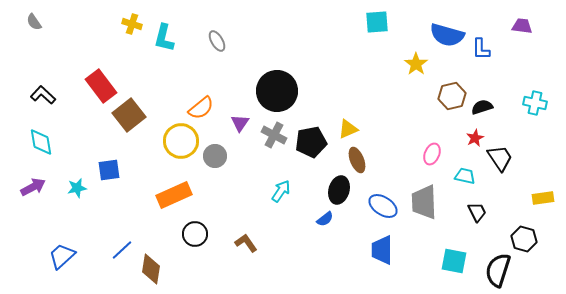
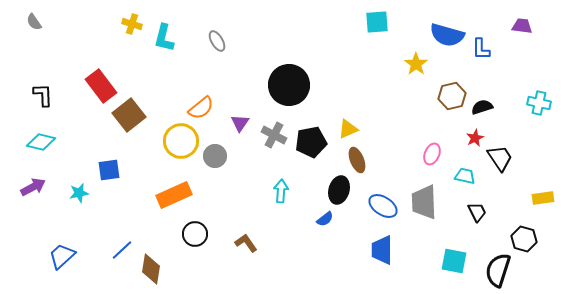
black circle at (277, 91): moved 12 px right, 6 px up
black L-shape at (43, 95): rotated 45 degrees clockwise
cyan cross at (535, 103): moved 4 px right
cyan diamond at (41, 142): rotated 68 degrees counterclockwise
cyan star at (77, 188): moved 2 px right, 5 px down
cyan arrow at (281, 191): rotated 30 degrees counterclockwise
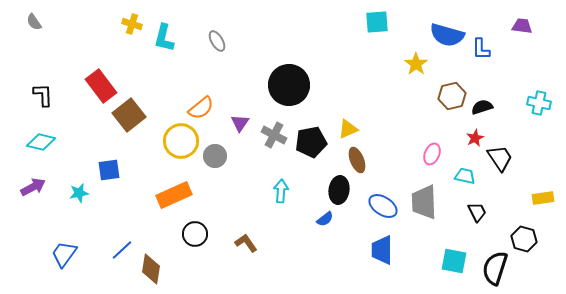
black ellipse at (339, 190): rotated 8 degrees counterclockwise
blue trapezoid at (62, 256): moved 2 px right, 2 px up; rotated 12 degrees counterclockwise
black semicircle at (498, 270): moved 3 px left, 2 px up
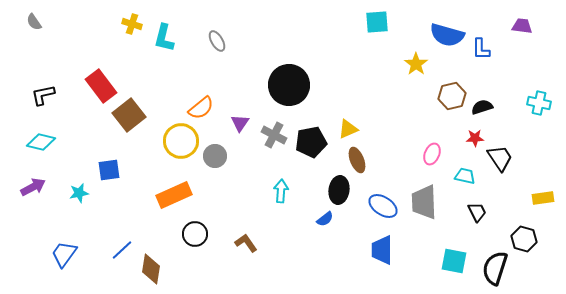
black L-shape at (43, 95): rotated 100 degrees counterclockwise
red star at (475, 138): rotated 24 degrees clockwise
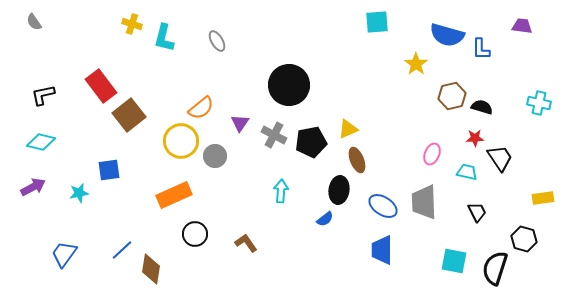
black semicircle at (482, 107): rotated 35 degrees clockwise
cyan trapezoid at (465, 176): moved 2 px right, 4 px up
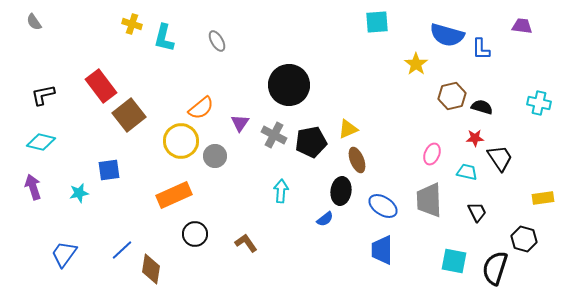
purple arrow at (33, 187): rotated 80 degrees counterclockwise
black ellipse at (339, 190): moved 2 px right, 1 px down
gray trapezoid at (424, 202): moved 5 px right, 2 px up
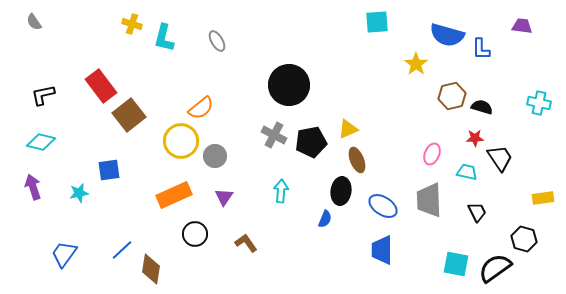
purple triangle at (240, 123): moved 16 px left, 74 px down
blue semicircle at (325, 219): rotated 30 degrees counterclockwise
cyan square at (454, 261): moved 2 px right, 3 px down
black semicircle at (495, 268): rotated 36 degrees clockwise
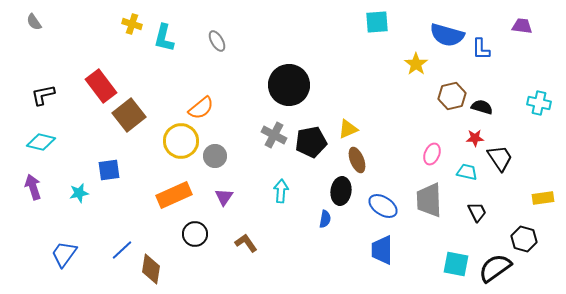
blue semicircle at (325, 219): rotated 12 degrees counterclockwise
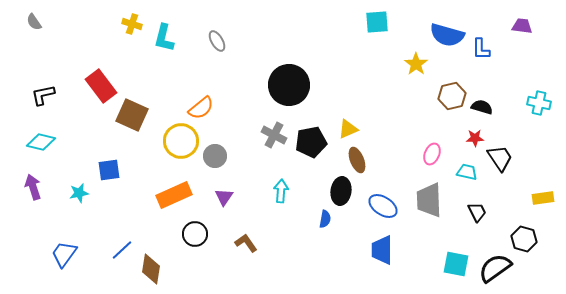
brown square at (129, 115): moved 3 px right; rotated 28 degrees counterclockwise
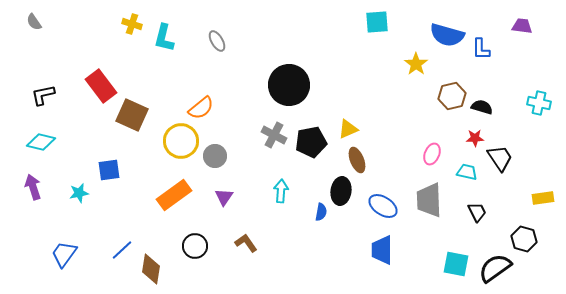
orange rectangle at (174, 195): rotated 12 degrees counterclockwise
blue semicircle at (325, 219): moved 4 px left, 7 px up
black circle at (195, 234): moved 12 px down
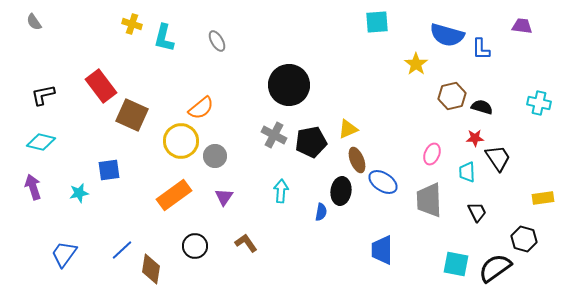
black trapezoid at (500, 158): moved 2 px left
cyan trapezoid at (467, 172): rotated 105 degrees counterclockwise
blue ellipse at (383, 206): moved 24 px up
